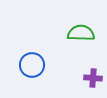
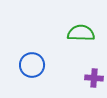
purple cross: moved 1 px right
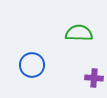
green semicircle: moved 2 px left
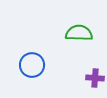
purple cross: moved 1 px right
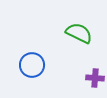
green semicircle: rotated 24 degrees clockwise
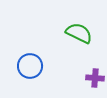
blue circle: moved 2 px left, 1 px down
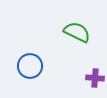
green semicircle: moved 2 px left, 1 px up
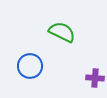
green semicircle: moved 15 px left
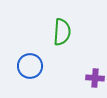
green semicircle: rotated 68 degrees clockwise
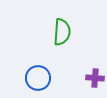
blue circle: moved 8 px right, 12 px down
